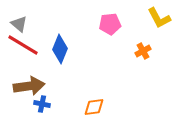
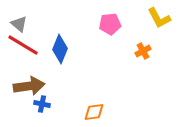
orange diamond: moved 5 px down
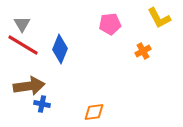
gray triangle: moved 3 px right; rotated 18 degrees clockwise
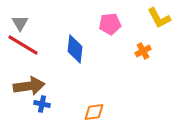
gray triangle: moved 2 px left, 1 px up
blue diamond: moved 15 px right; rotated 16 degrees counterclockwise
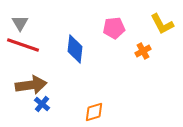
yellow L-shape: moved 3 px right, 6 px down
pink pentagon: moved 4 px right, 4 px down
red line: rotated 12 degrees counterclockwise
brown arrow: moved 2 px right, 1 px up
blue cross: rotated 28 degrees clockwise
orange diamond: rotated 10 degrees counterclockwise
